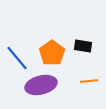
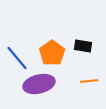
purple ellipse: moved 2 px left, 1 px up
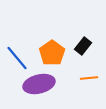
black rectangle: rotated 60 degrees counterclockwise
orange line: moved 3 px up
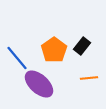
black rectangle: moved 1 px left
orange pentagon: moved 2 px right, 3 px up
purple ellipse: rotated 56 degrees clockwise
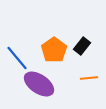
purple ellipse: rotated 8 degrees counterclockwise
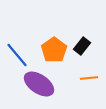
blue line: moved 3 px up
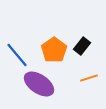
orange line: rotated 12 degrees counterclockwise
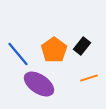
blue line: moved 1 px right, 1 px up
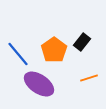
black rectangle: moved 4 px up
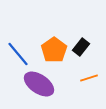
black rectangle: moved 1 px left, 5 px down
